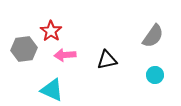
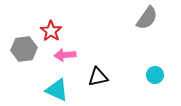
gray semicircle: moved 6 px left, 18 px up
black triangle: moved 9 px left, 17 px down
cyan triangle: moved 5 px right
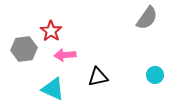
cyan triangle: moved 4 px left, 1 px up
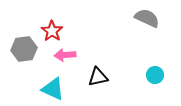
gray semicircle: rotated 100 degrees counterclockwise
red star: moved 1 px right
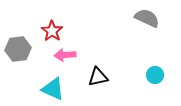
gray hexagon: moved 6 px left
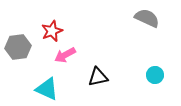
red star: rotated 15 degrees clockwise
gray hexagon: moved 2 px up
pink arrow: rotated 25 degrees counterclockwise
cyan triangle: moved 6 px left
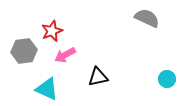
gray hexagon: moved 6 px right, 4 px down
cyan circle: moved 12 px right, 4 px down
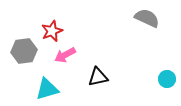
cyan triangle: rotated 40 degrees counterclockwise
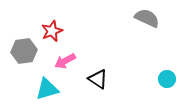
pink arrow: moved 6 px down
black triangle: moved 2 px down; rotated 45 degrees clockwise
